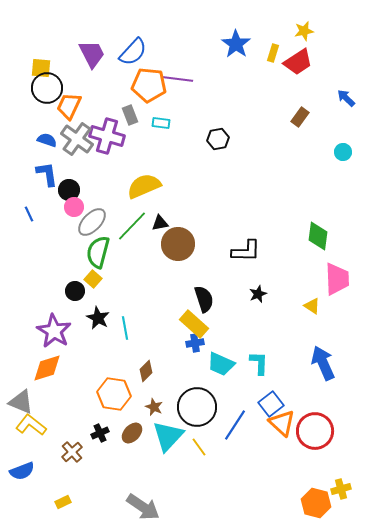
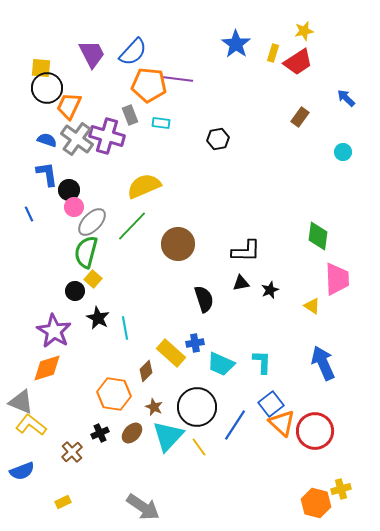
black triangle at (160, 223): moved 81 px right, 60 px down
green semicircle at (98, 252): moved 12 px left
black star at (258, 294): moved 12 px right, 4 px up
yellow rectangle at (194, 324): moved 23 px left, 29 px down
cyan L-shape at (259, 363): moved 3 px right, 1 px up
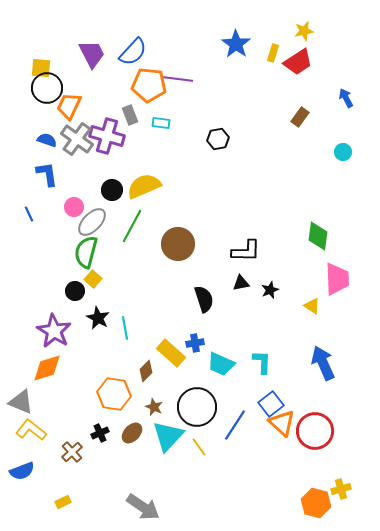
blue arrow at (346, 98): rotated 18 degrees clockwise
black circle at (69, 190): moved 43 px right
green line at (132, 226): rotated 16 degrees counterclockwise
yellow L-shape at (31, 425): moved 5 px down
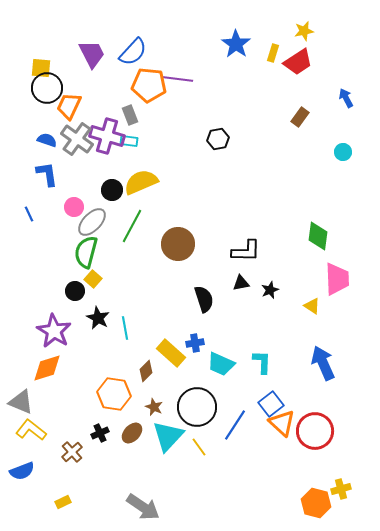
cyan rectangle at (161, 123): moved 32 px left, 18 px down
yellow semicircle at (144, 186): moved 3 px left, 4 px up
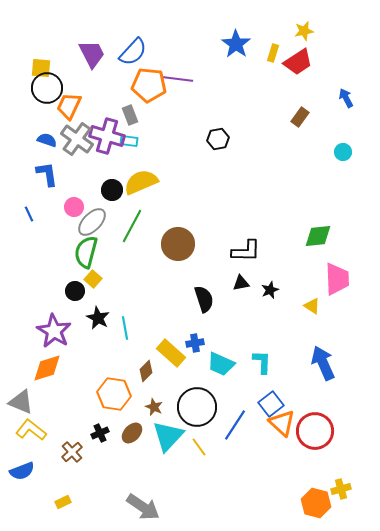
green diamond at (318, 236): rotated 76 degrees clockwise
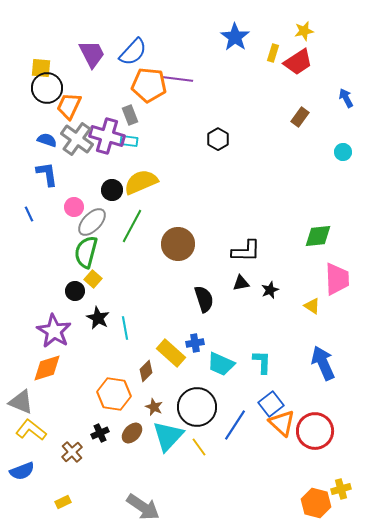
blue star at (236, 44): moved 1 px left, 7 px up
black hexagon at (218, 139): rotated 20 degrees counterclockwise
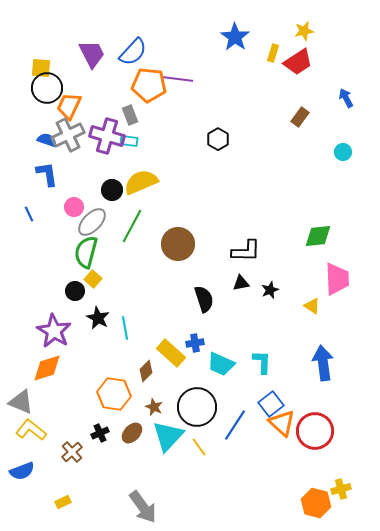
gray cross at (77, 139): moved 9 px left, 4 px up; rotated 28 degrees clockwise
blue arrow at (323, 363): rotated 16 degrees clockwise
gray arrow at (143, 507): rotated 20 degrees clockwise
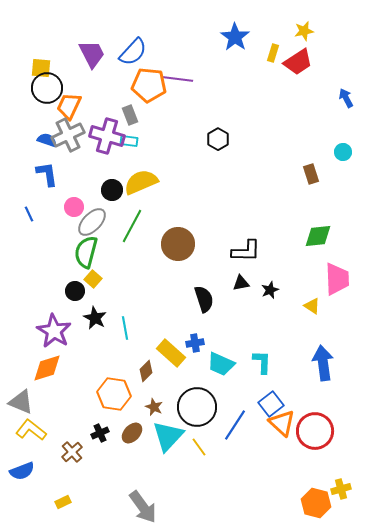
brown rectangle at (300, 117): moved 11 px right, 57 px down; rotated 54 degrees counterclockwise
black star at (98, 318): moved 3 px left
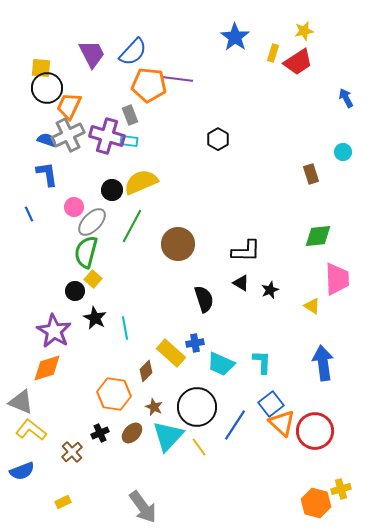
black triangle at (241, 283): rotated 42 degrees clockwise
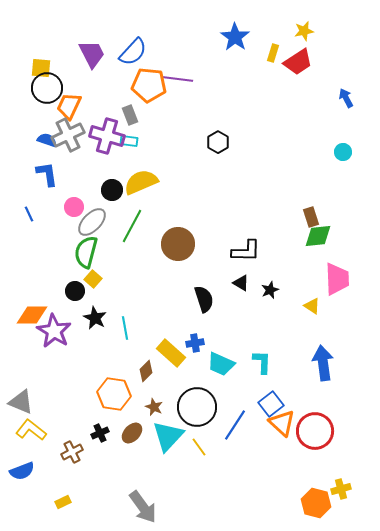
black hexagon at (218, 139): moved 3 px down
brown rectangle at (311, 174): moved 43 px down
orange diamond at (47, 368): moved 15 px left, 53 px up; rotated 16 degrees clockwise
brown cross at (72, 452): rotated 15 degrees clockwise
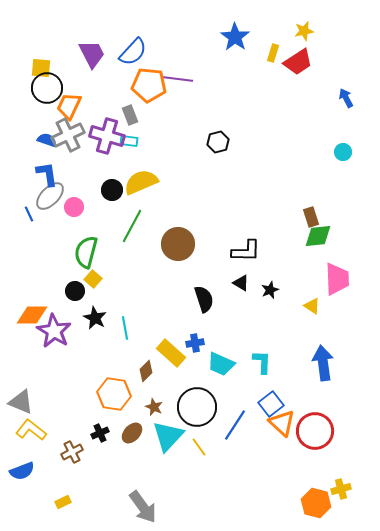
black hexagon at (218, 142): rotated 15 degrees clockwise
gray ellipse at (92, 222): moved 42 px left, 26 px up
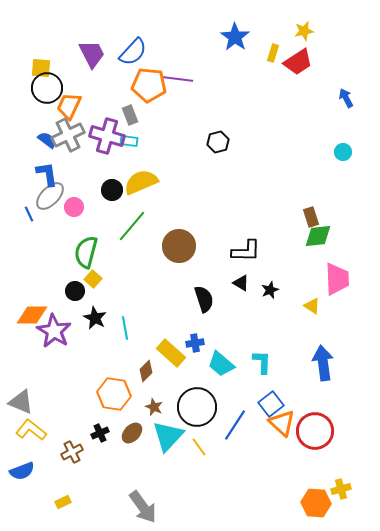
blue semicircle at (47, 140): rotated 18 degrees clockwise
green line at (132, 226): rotated 12 degrees clockwise
brown circle at (178, 244): moved 1 px right, 2 px down
cyan trapezoid at (221, 364): rotated 16 degrees clockwise
orange hexagon at (316, 503): rotated 12 degrees counterclockwise
